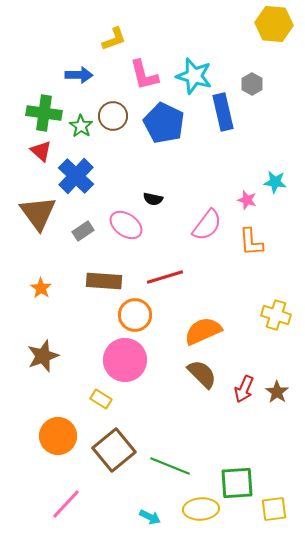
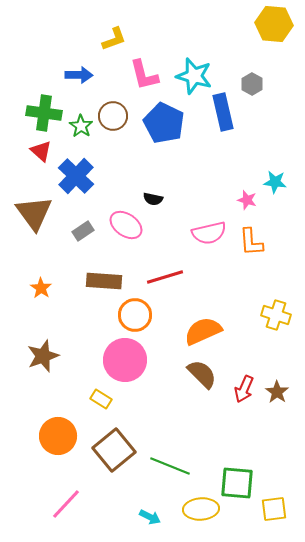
brown triangle at (38, 213): moved 4 px left
pink semicircle at (207, 225): moved 2 px right, 8 px down; rotated 40 degrees clockwise
green square at (237, 483): rotated 9 degrees clockwise
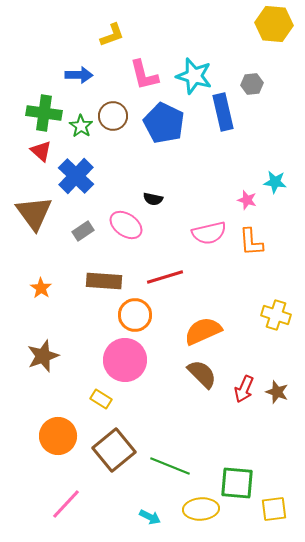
yellow L-shape at (114, 39): moved 2 px left, 4 px up
gray hexagon at (252, 84): rotated 25 degrees clockwise
brown star at (277, 392): rotated 15 degrees counterclockwise
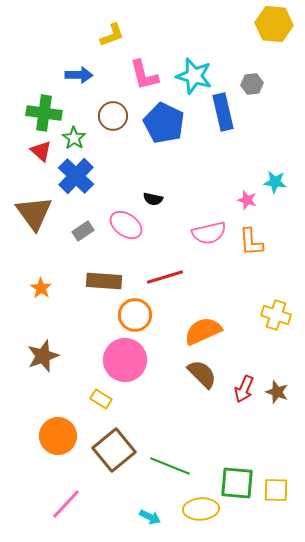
green star at (81, 126): moved 7 px left, 12 px down
yellow square at (274, 509): moved 2 px right, 19 px up; rotated 8 degrees clockwise
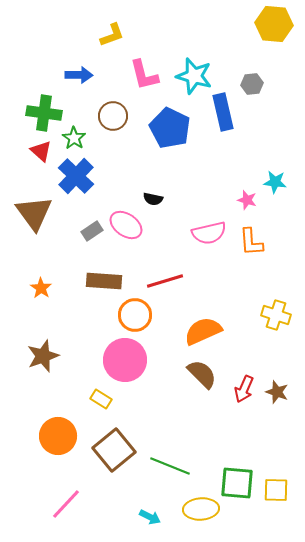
blue pentagon at (164, 123): moved 6 px right, 5 px down
gray rectangle at (83, 231): moved 9 px right
red line at (165, 277): moved 4 px down
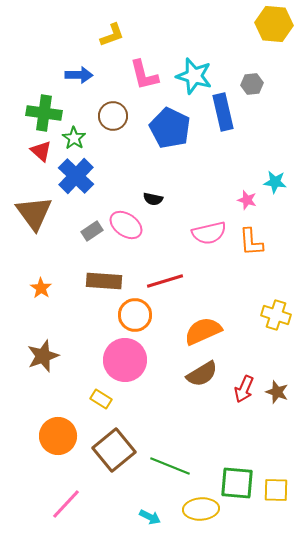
brown semicircle at (202, 374): rotated 104 degrees clockwise
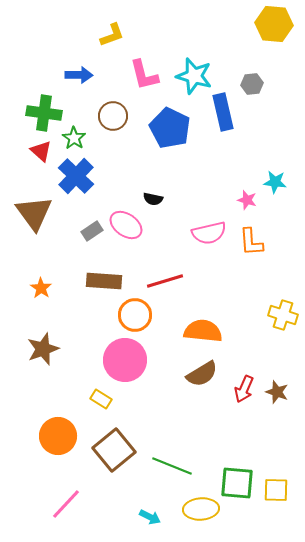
yellow cross at (276, 315): moved 7 px right
orange semicircle at (203, 331): rotated 30 degrees clockwise
brown star at (43, 356): moved 7 px up
green line at (170, 466): moved 2 px right
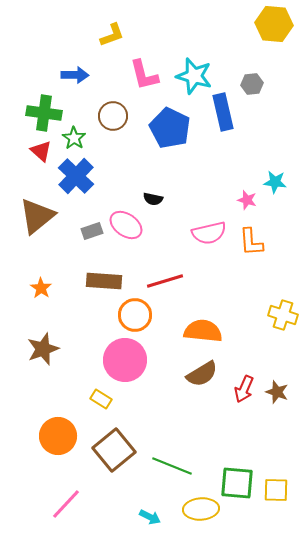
blue arrow at (79, 75): moved 4 px left
brown triangle at (34, 213): moved 3 px right, 3 px down; rotated 27 degrees clockwise
gray rectangle at (92, 231): rotated 15 degrees clockwise
